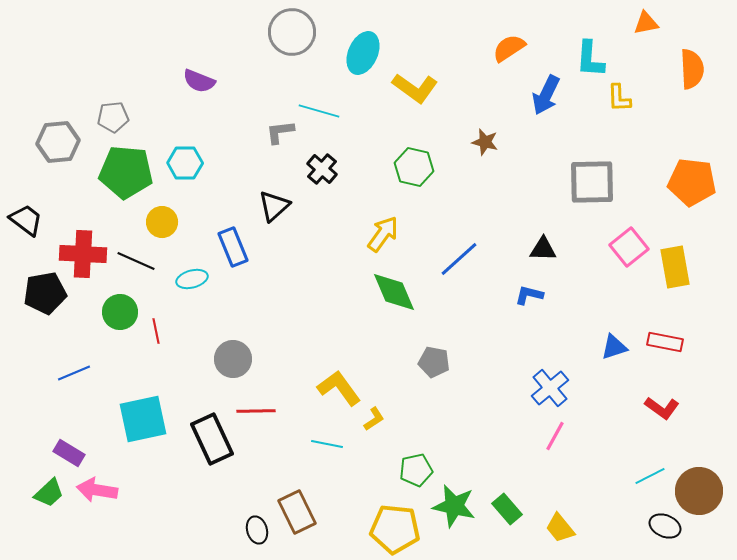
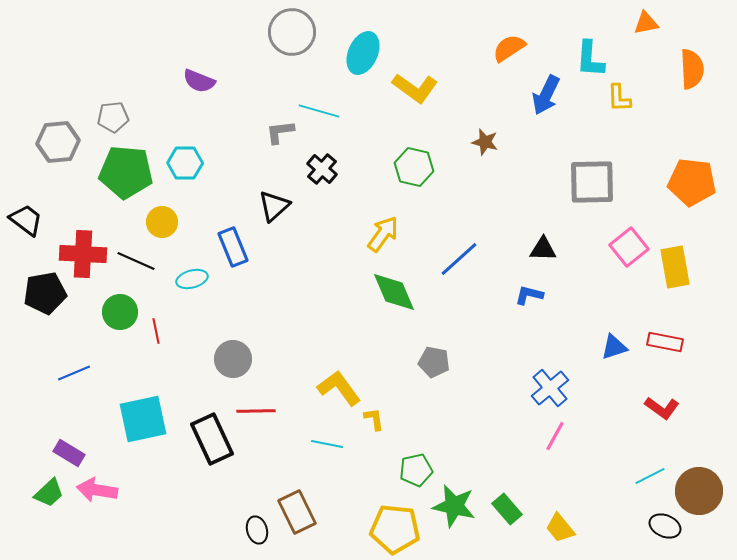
yellow L-shape at (374, 419): rotated 65 degrees counterclockwise
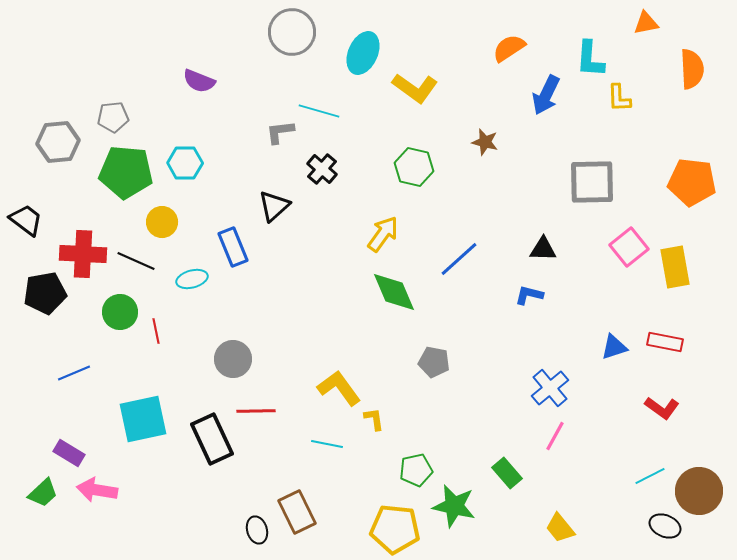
green trapezoid at (49, 493): moved 6 px left
green rectangle at (507, 509): moved 36 px up
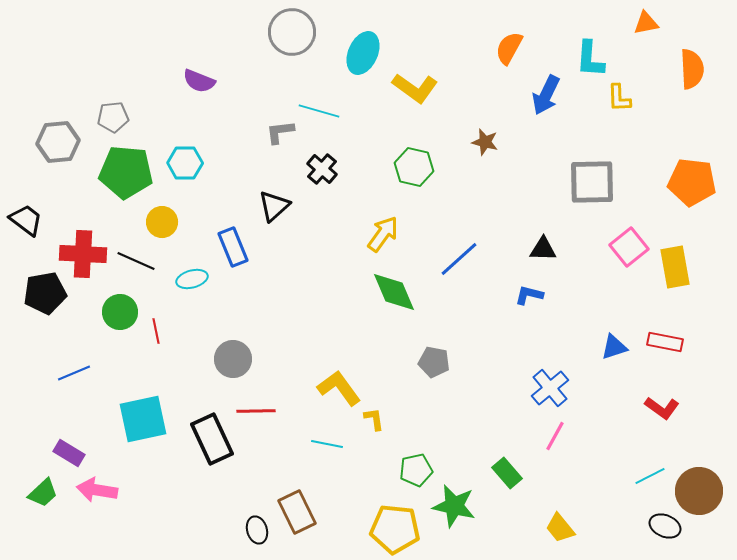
orange semicircle at (509, 48): rotated 28 degrees counterclockwise
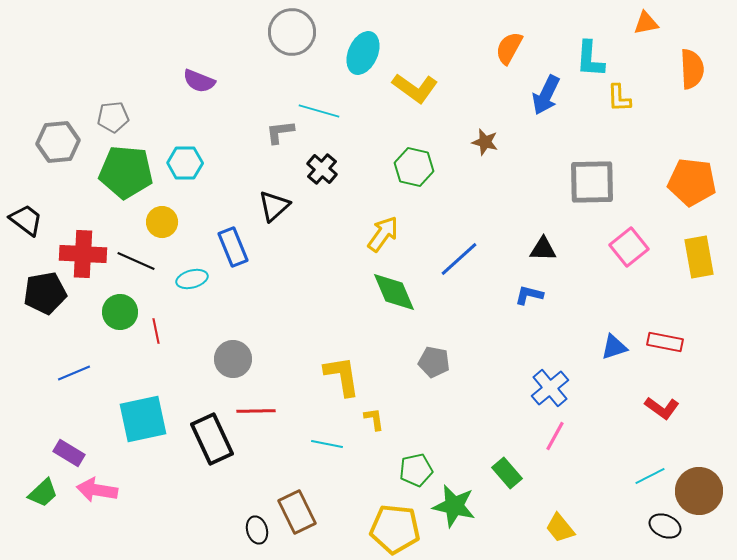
yellow rectangle at (675, 267): moved 24 px right, 10 px up
yellow L-shape at (339, 388): moved 3 px right, 12 px up; rotated 27 degrees clockwise
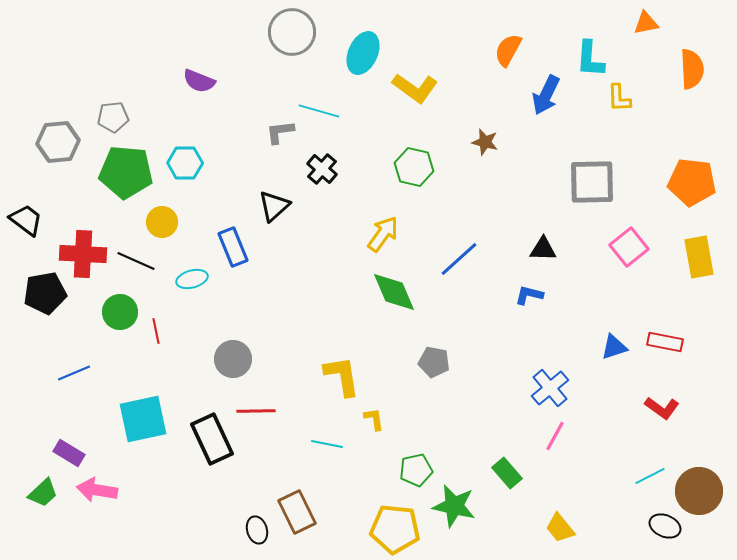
orange semicircle at (509, 48): moved 1 px left, 2 px down
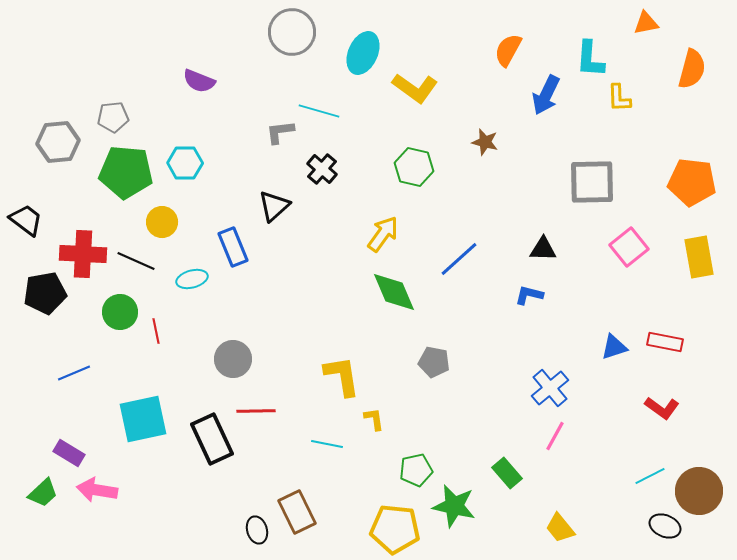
orange semicircle at (692, 69): rotated 18 degrees clockwise
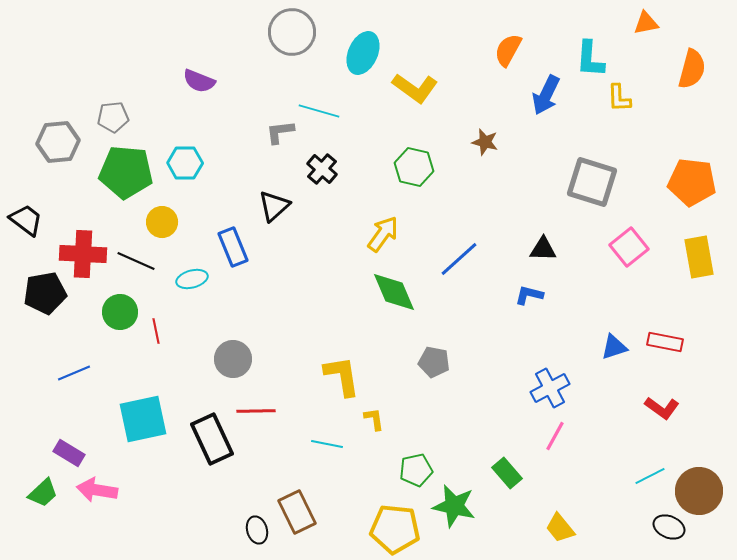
gray square at (592, 182): rotated 18 degrees clockwise
blue cross at (550, 388): rotated 12 degrees clockwise
black ellipse at (665, 526): moved 4 px right, 1 px down
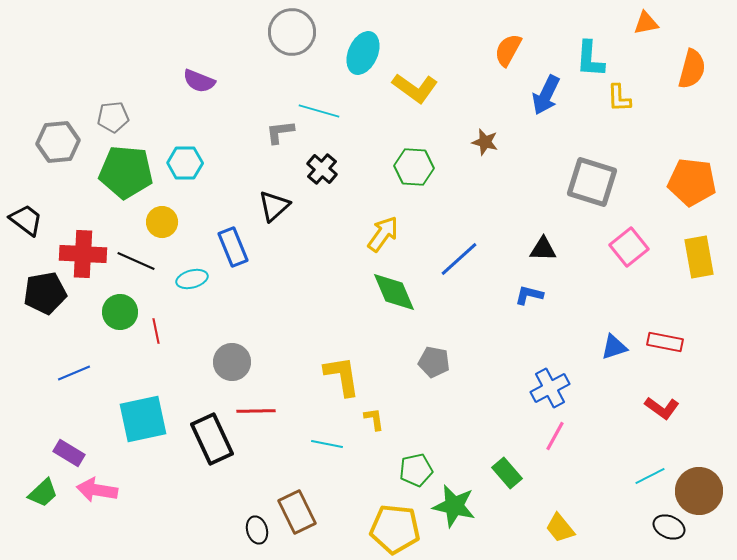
green hexagon at (414, 167): rotated 9 degrees counterclockwise
gray circle at (233, 359): moved 1 px left, 3 px down
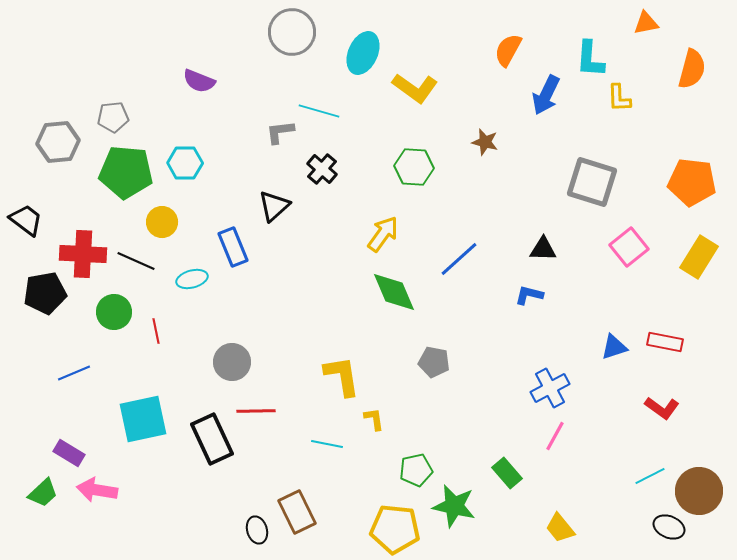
yellow rectangle at (699, 257): rotated 42 degrees clockwise
green circle at (120, 312): moved 6 px left
